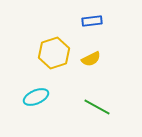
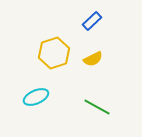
blue rectangle: rotated 36 degrees counterclockwise
yellow semicircle: moved 2 px right
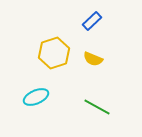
yellow semicircle: rotated 48 degrees clockwise
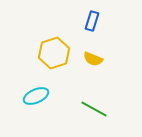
blue rectangle: rotated 30 degrees counterclockwise
cyan ellipse: moved 1 px up
green line: moved 3 px left, 2 px down
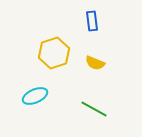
blue rectangle: rotated 24 degrees counterclockwise
yellow semicircle: moved 2 px right, 4 px down
cyan ellipse: moved 1 px left
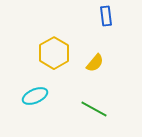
blue rectangle: moved 14 px right, 5 px up
yellow hexagon: rotated 12 degrees counterclockwise
yellow semicircle: rotated 72 degrees counterclockwise
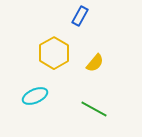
blue rectangle: moved 26 px left; rotated 36 degrees clockwise
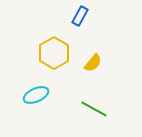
yellow semicircle: moved 2 px left
cyan ellipse: moved 1 px right, 1 px up
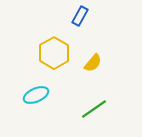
green line: rotated 64 degrees counterclockwise
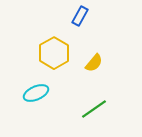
yellow semicircle: moved 1 px right
cyan ellipse: moved 2 px up
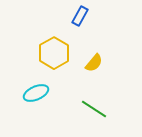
green line: rotated 68 degrees clockwise
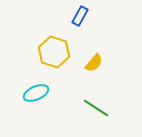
yellow hexagon: moved 1 px up; rotated 12 degrees counterclockwise
green line: moved 2 px right, 1 px up
